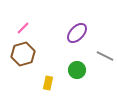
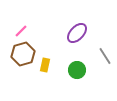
pink line: moved 2 px left, 3 px down
gray line: rotated 30 degrees clockwise
yellow rectangle: moved 3 px left, 18 px up
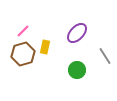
pink line: moved 2 px right
yellow rectangle: moved 18 px up
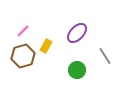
yellow rectangle: moved 1 px right, 1 px up; rotated 16 degrees clockwise
brown hexagon: moved 2 px down
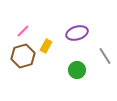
purple ellipse: rotated 30 degrees clockwise
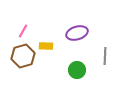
pink line: rotated 16 degrees counterclockwise
yellow rectangle: rotated 64 degrees clockwise
gray line: rotated 36 degrees clockwise
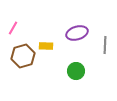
pink line: moved 10 px left, 3 px up
gray line: moved 11 px up
green circle: moved 1 px left, 1 px down
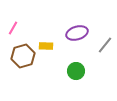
gray line: rotated 36 degrees clockwise
